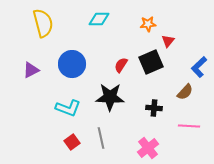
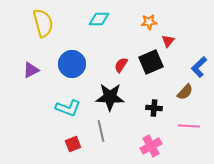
orange star: moved 1 px right, 2 px up
gray line: moved 7 px up
red square: moved 1 px right, 2 px down; rotated 14 degrees clockwise
pink cross: moved 3 px right, 2 px up; rotated 10 degrees clockwise
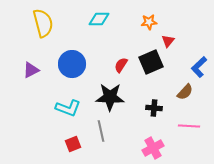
pink cross: moved 2 px right, 2 px down
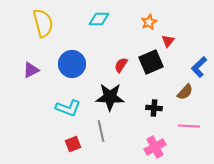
orange star: rotated 21 degrees counterclockwise
pink cross: moved 2 px right, 1 px up
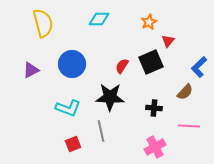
red semicircle: moved 1 px right, 1 px down
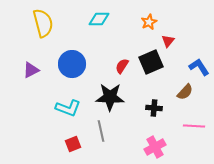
blue L-shape: rotated 100 degrees clockwise
pink line: moved 5 px right
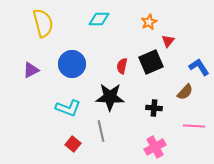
red semicircle: rotated 21 degrees counterclockwise
red square: rotated 28 degrees counterclockwise
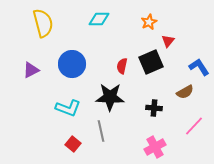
brown semicircle: rotated 18 degrees clockwise
pink line: rotated 50 degrees counterclockwise
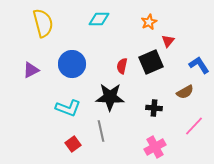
blue L-shape: moved 2 px up
red square: rotated 14 degrees clockwise
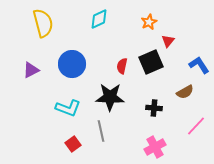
cyan diamond: rotated 25 degrees counterclockwise
pink line: moved 2 px right
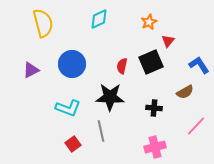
pink cross: rotated 15 degrees clockwise
